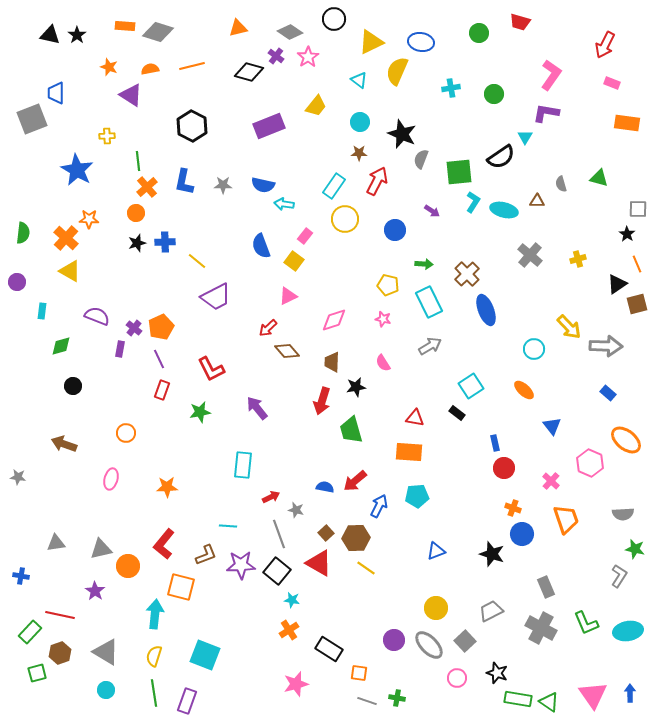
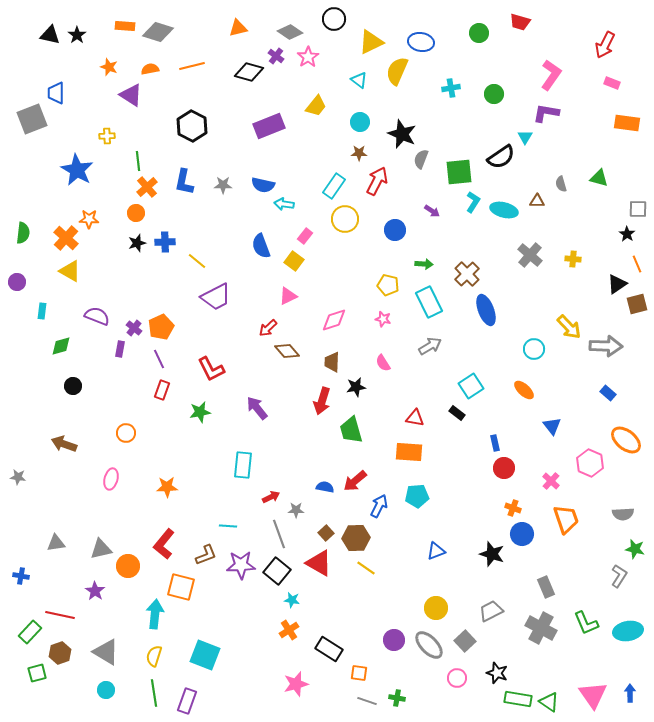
yellow cross at (578, 259): moved 5 px left; rotated 21 degrees clockwise
gray star at (296, 510): rotated 14 degrees counterclockwise
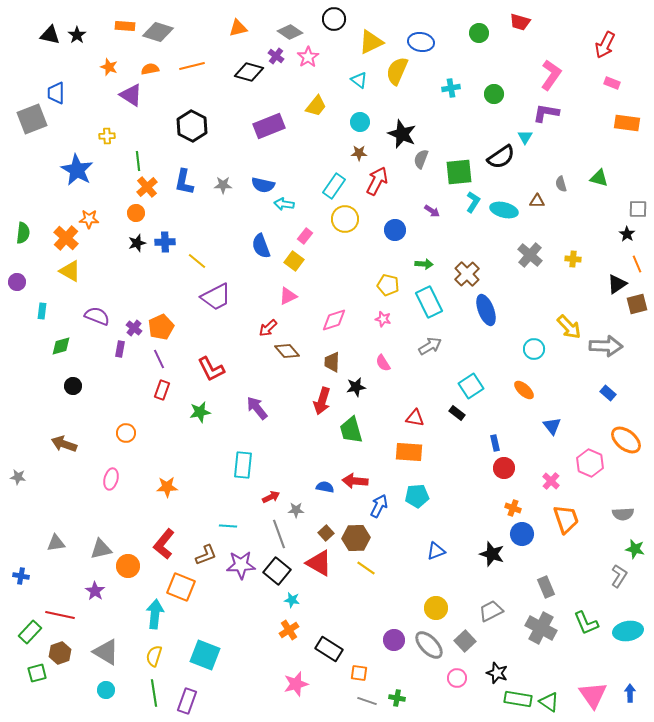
red arrow at (355, 481): rotated 45 degrees clockwise
orange square at (181, 587): rotated 8 degrees clockwise
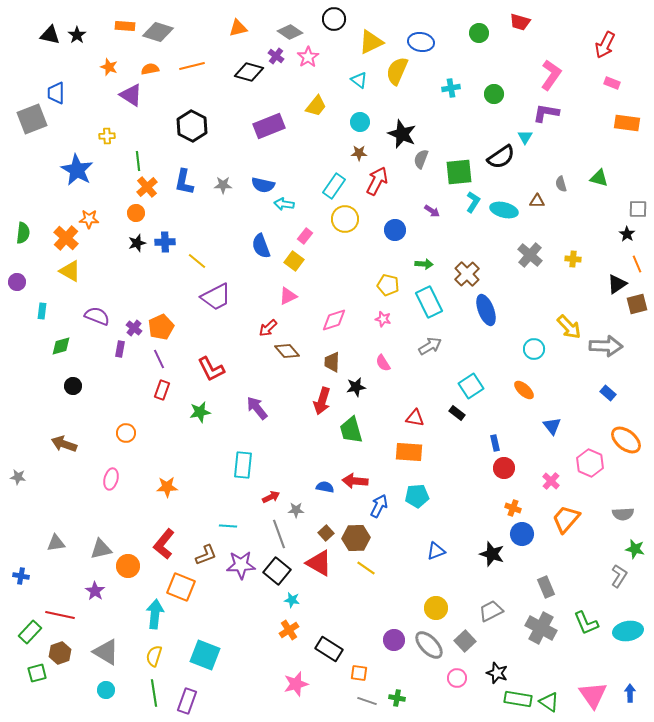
orange trapezoid at (566, 519): rotated 120 degrees counterclockwise
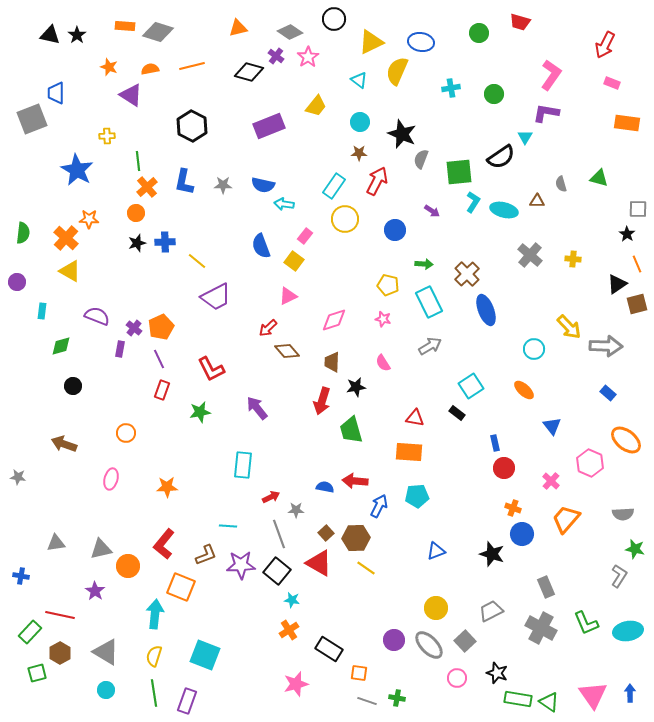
brown hexagon at (60, 653): rotated 10 degrees counterclockwise
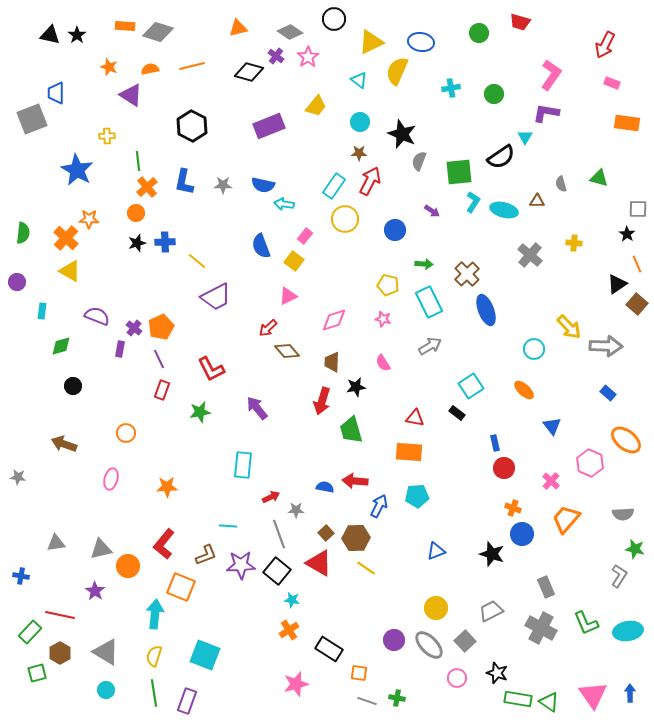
gray semicircle at (421, 159): moved 2 px left, 2 px down
red arrow at (377, 181): moved 7 px left
yellow cross at (573, 259): moved 1 px right, 16 px up
brown square at (637, 304): rotated 35 degrees counterclockwise
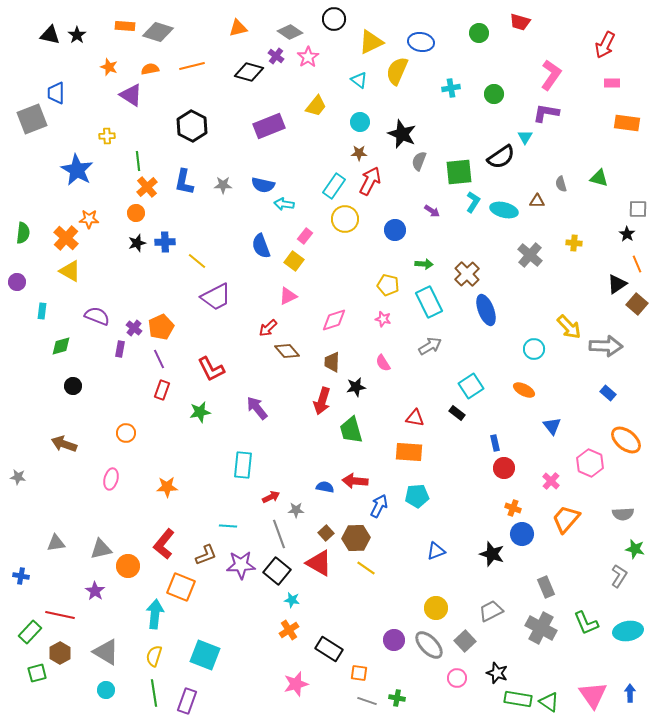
pink rectangle at (612, 83): rotated 21 degrees counterclockwise
orange ellipse at (524, 390): rotated 15 degrees counterclockwise
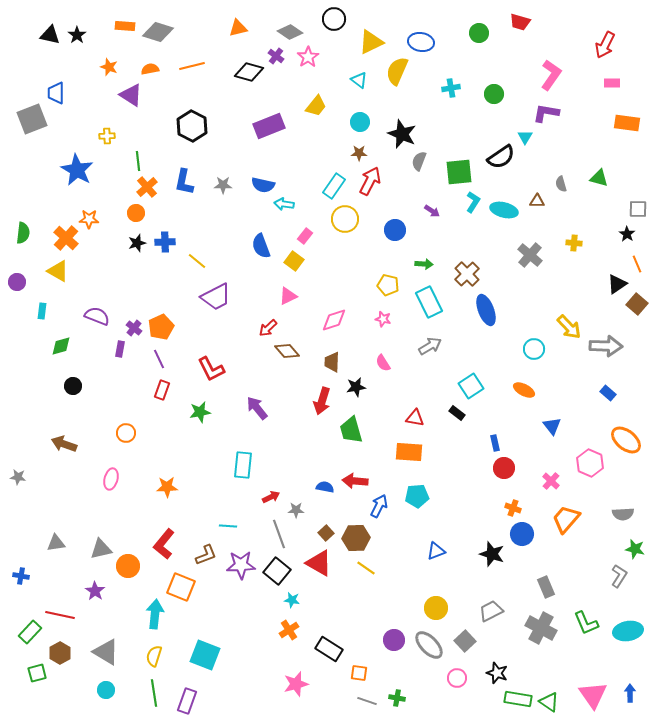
yellow triangle at (70, 271): moved 12 px left
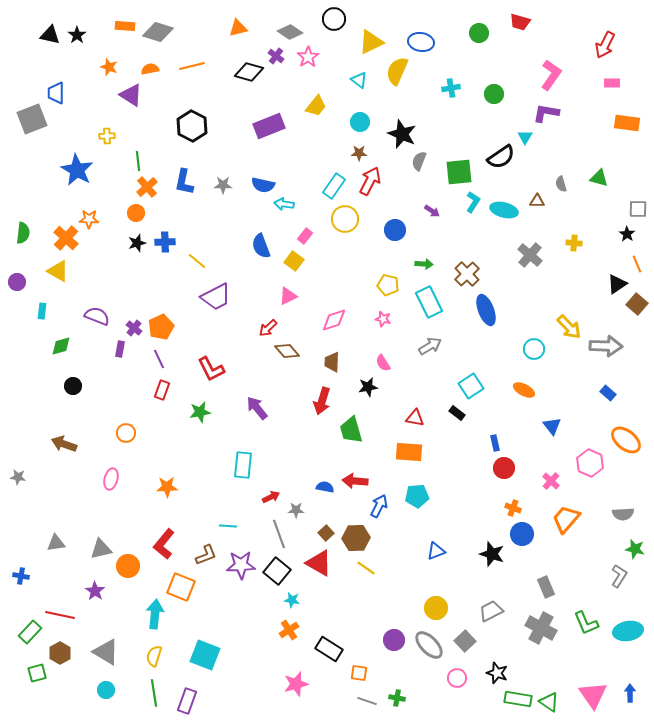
black star at (356, 387): moved 12 px right
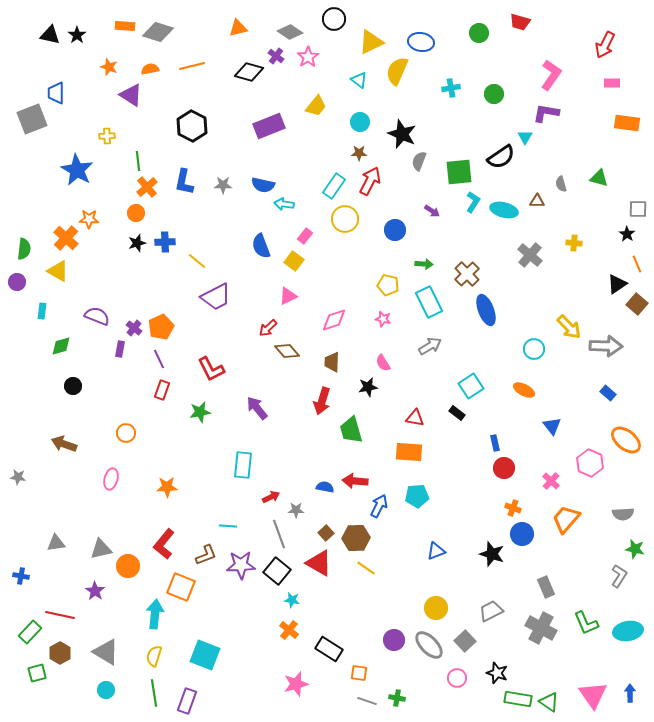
green semicircle at (23, 233): moved 1 px right, 16 px down
orange cross at (289, 630): rotated 18 degrees counterclockwise
